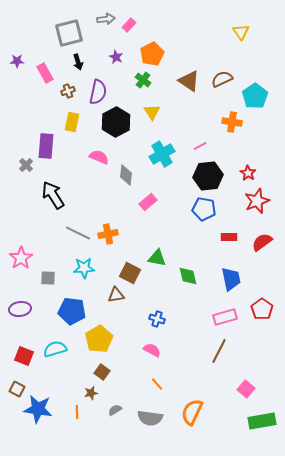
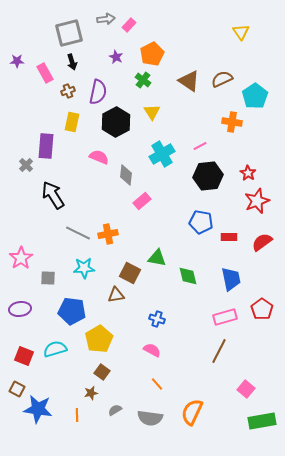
black arrow at (78, 62): moved 6 px left
pink rectangle at (148, 202): moved 6 px left, 1 px up
blue pentagon at (204, 209): moved 3 px left, 13 px down
orange line at (77, 412): moved 3 px down
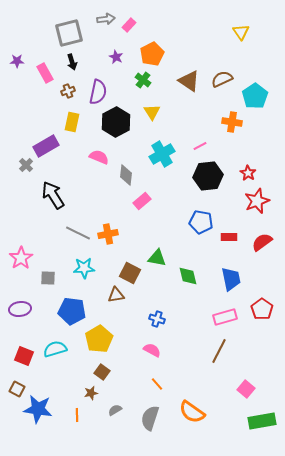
purple rectangle at (46, 146): rotated 55 degrees clockwise
orange semicircle at (192, 412): rotated 80 degrees counterclockwise
gray semicircle at (150, 418): rotated 100 degrees clockwise
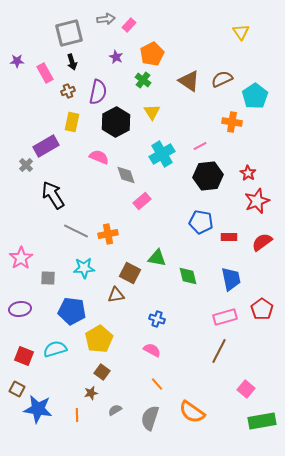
gray diamond at (126, 175): rotated 25 degrees counterclockwise
gray line at (78, 233): moved 2 px left, 2 px up
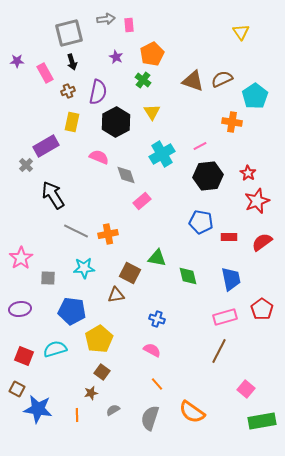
pink rectangle at (129, 25): rotated 48 degrees counterclockwise
brown triangle at (189, 81): moved 4 px right; rotated 15 degrees counterclockwise
gray semicircle at (115, 410): moved 2 px left
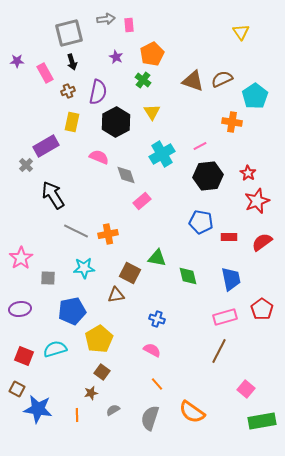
blue pentagon at (72, 311): rotated 20 degrees counterclockwise
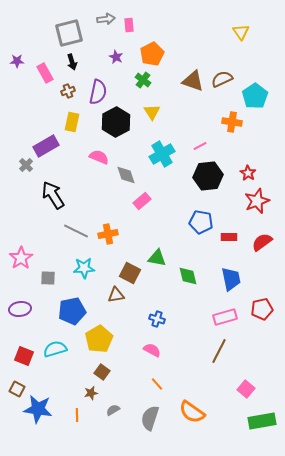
red pentagon at (262, 309): rotated 25 degrees clockwise
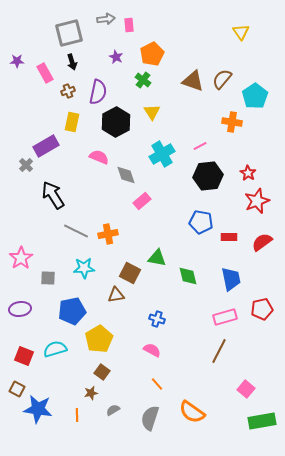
brown semicircle at (222, 79): rotated 25 degrees counterclockwise
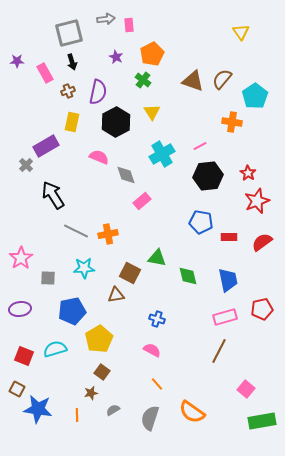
blue trapezoid at (231, 279): moved 3 px left, 1 px down
